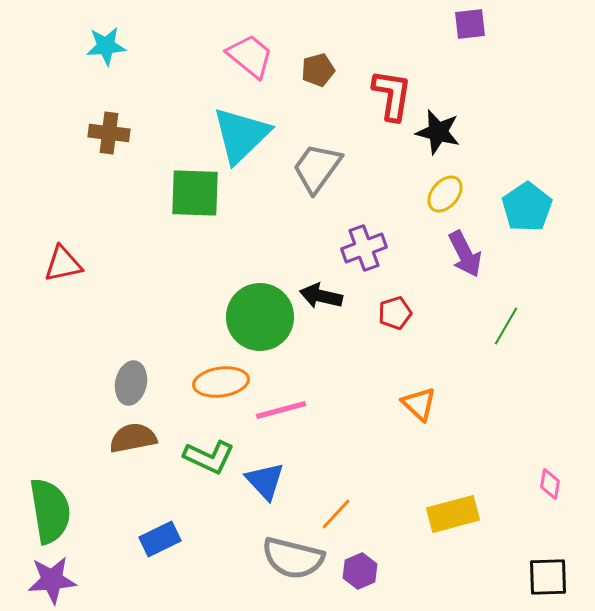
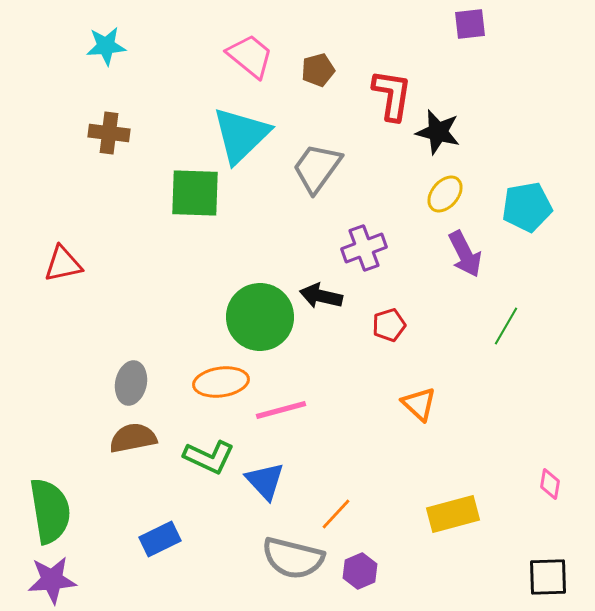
cyan pentagon: rotated 24 degrees clockwise
red pentagon: moved 6 px left, 12 px down
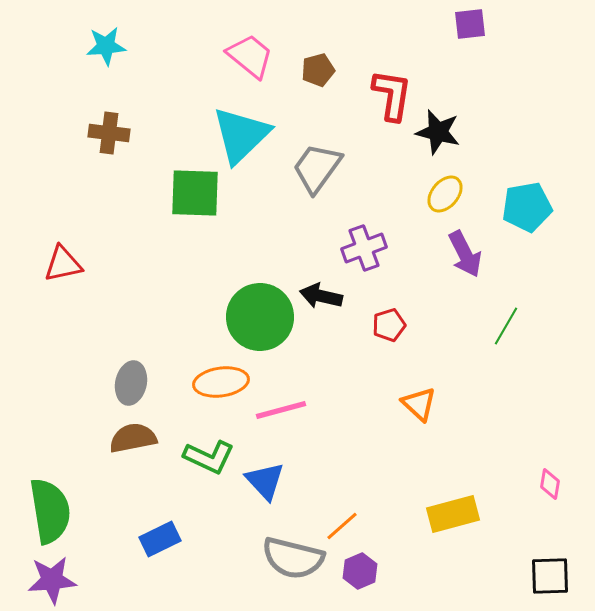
orange line: moved 6 px right, 12 px down; rotated 6 degrees clockwise
black square: moved 2 px right, 1 px up
